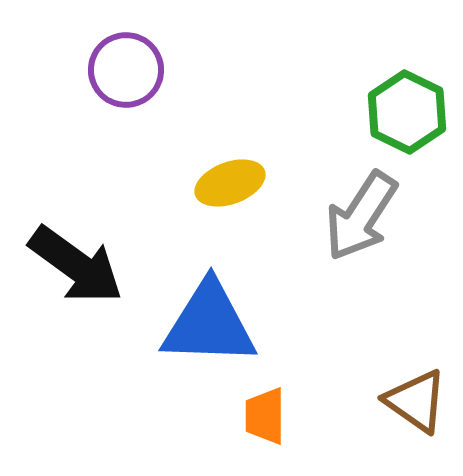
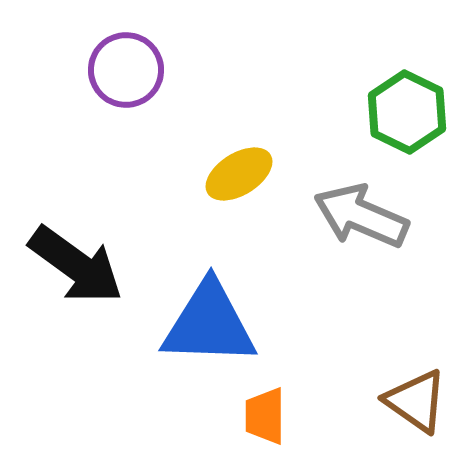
yellow ellipse: moved 9 px right, 9 px up; rotated 12 degrees counterclockwise
gray arrow: rotated 80 degrees clockwise
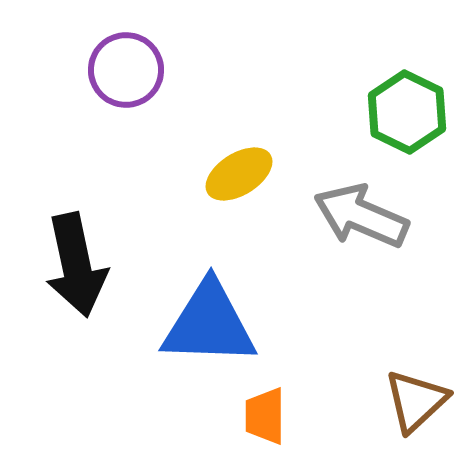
black arrow: rotated 42 degrees clockwise
brown triangle: rotated 42 degrees clockwise
